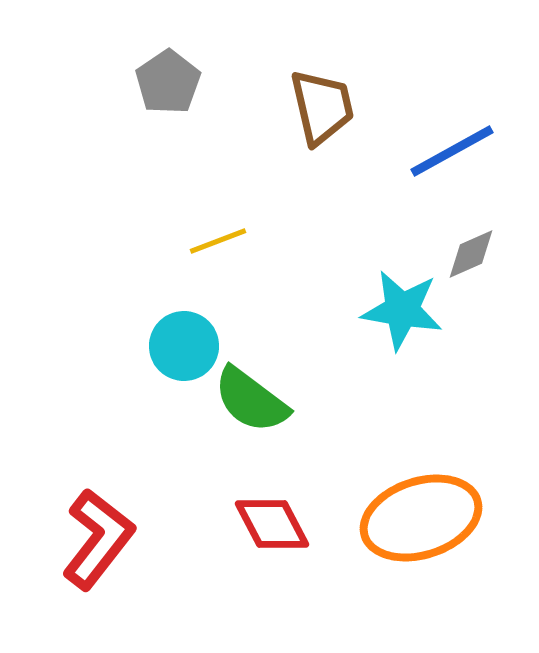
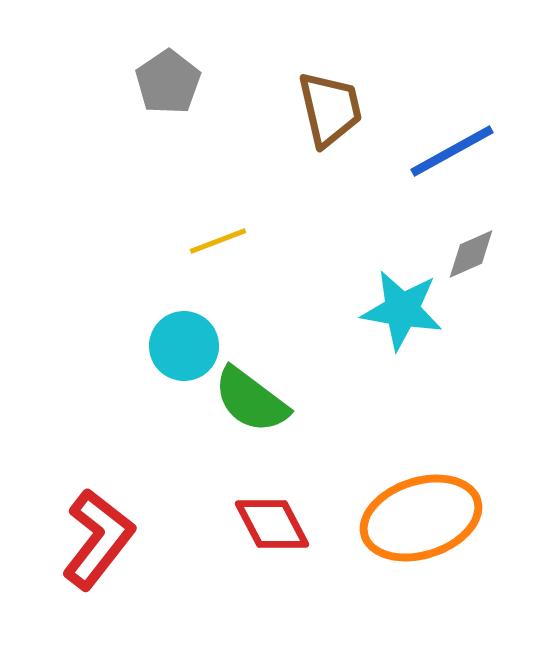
brown trapezoid: moved 8 px right, 2 px down
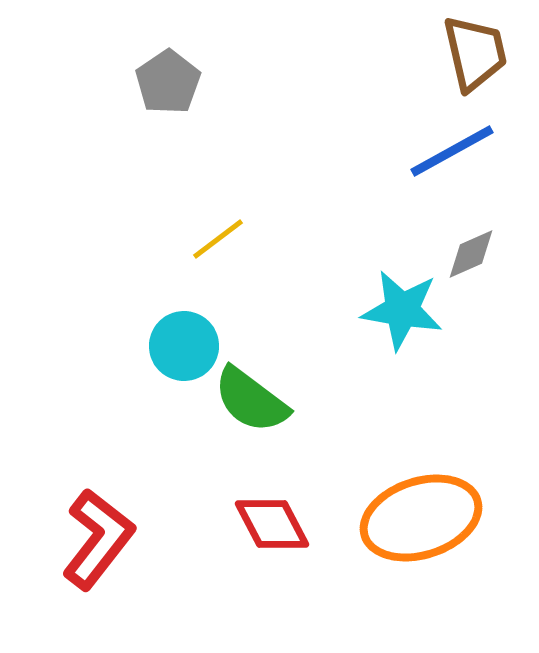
brown trapezoid: moved 145 px right, 56 px up
yellow line: moved 2 px up; rotated 16 degrees counterclockwise
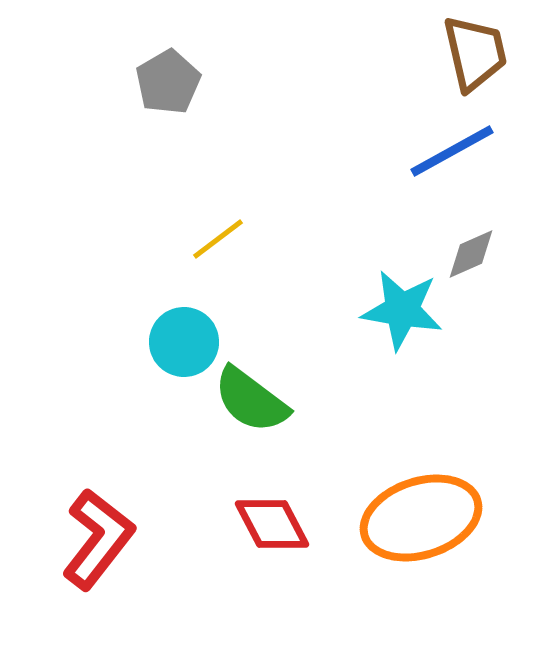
gray pentagon: rotated 4 degrees clockwise
cyan circle: moved 4 px up
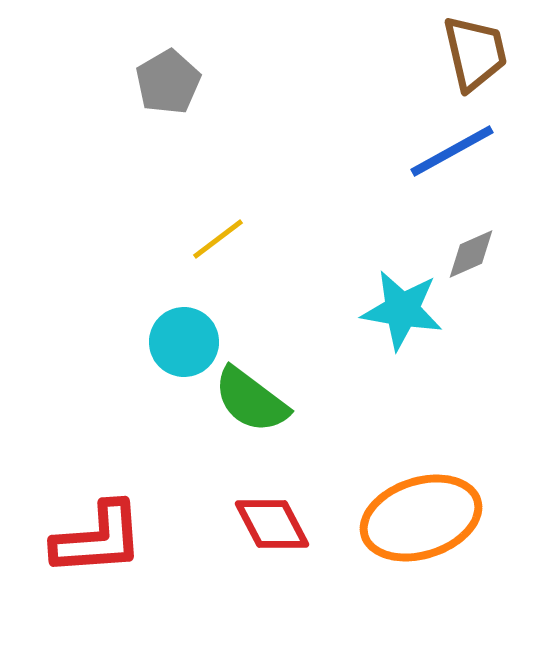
red L-shape: rotated 48 degrees clockwise
